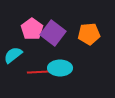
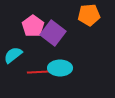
pink pentagon: moved 1 px right, 3 px up
orange pentagon: moved 19 px up
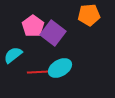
cyan ellipse: rotated 30 degrees counterclockwise
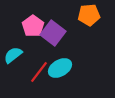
red line: rotated 50 degrees counterclockwise
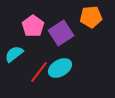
orange pentagon: moved 2 px right, 2 px down
purple square: moved 8 px right; rotated 20 degrees clockwise
cyan semicircle: moved 1 px right, 1 px up
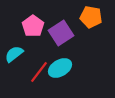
orange pentagon: rotated 15 degrees clockwise
